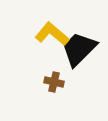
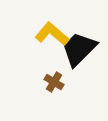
brown cross: rotated 18 degrees clockwise
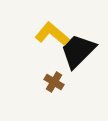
black trapezoid: moved 1 px left, 2 px down
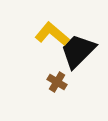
brown cross: moved 3 px right
